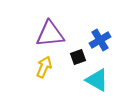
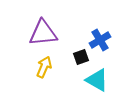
purple triangle: moved 7 px left, 1 px up
black square: moved 3 px right
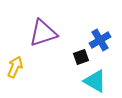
purple triangle: rotated 12 degrees counterclockwise
yellow arrow: moved 29 px left
cyan triangle: moved 2 px left, 1 px down
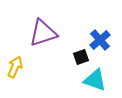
blue cross: rotated 10 degrees counterclockwise
cyan triangle: moved 1 px up; rotated 10 degrees counterclockwise
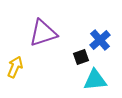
cyan triangle: rotated 25 degrees counterclockwise
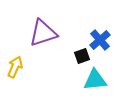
black square: moved 1 px right, 1 px up
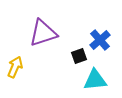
black square: moved 3 px left
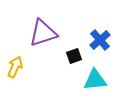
black square: moved 5 px left
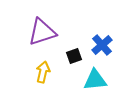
purple triangle: moved 1 px left, 1 px up
blue cross: moved 2 px right, 5 px down
yellow arrow: moved 28 px right, 5 px down; rotated 10 degrees counterclockwise
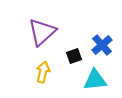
purple triangle: rotated 24 degrees counterclockwise
